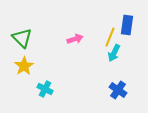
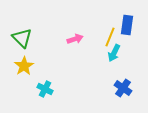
blue cross: moved 5 px right, 2 px up
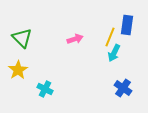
yellow star: moved 6 px left, 4 px down
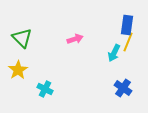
yellow line: moved 18 px right, 5 px down
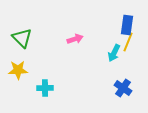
yellow star: rotated 30 degrees clockwise
cyan cross: moved 1 px up; rotated 28 degrees counterclockwise
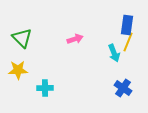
cyan arrow: rotated 48 degrees counterclockwise
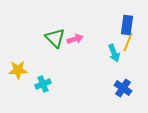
green triangle: moved 33 px right
cyan cross: moved 2 px left, 4 px up; rotated 21 degrees counterclockwise
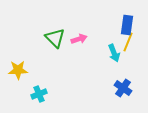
pink arrow: moved 4 px right
cyan cross: moved 4 px left, 10 px down
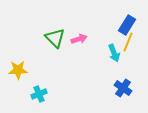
blue rectangle: rotated 24 degrees clockwise
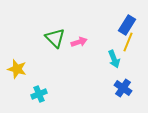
pink arrow: moved 3 px down
cyan arrow: moved 6 px down
yellow star: moved 1 px left, 1 px up; rotated 18 degrees clockwise
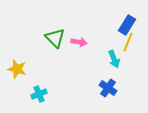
pink arrow: rotated 28 degrees clockwise
blue cross: moved 15 px left
